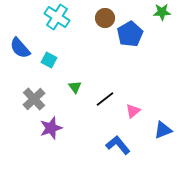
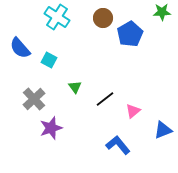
brown circle: moved 2 px left
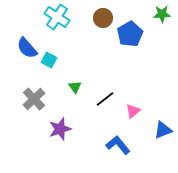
green star: moved 2 px down
blue semicircle: moved 7 px right
purple star: moved 9 px right, 1 px down
